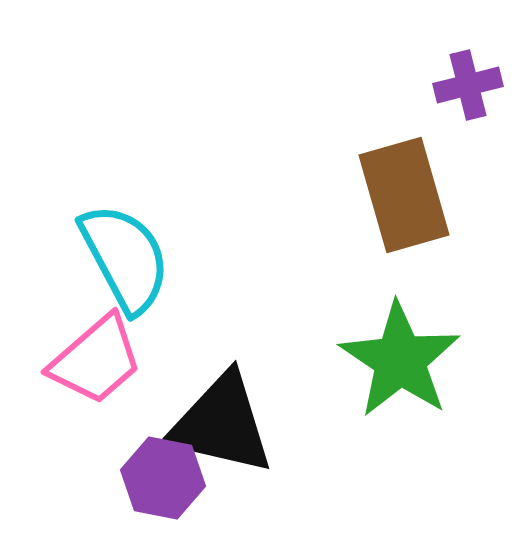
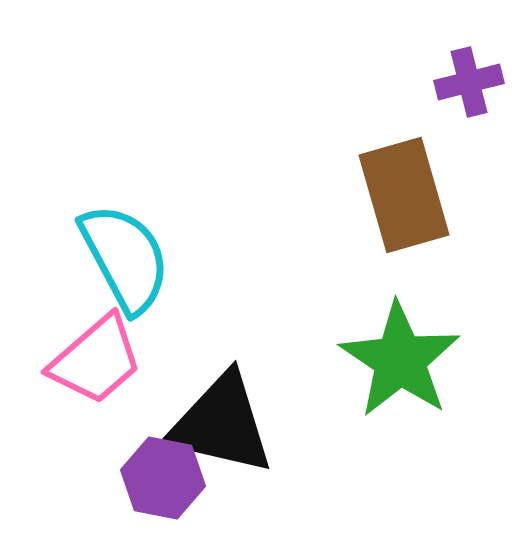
purple cross: moved 1 px right, 3 px up
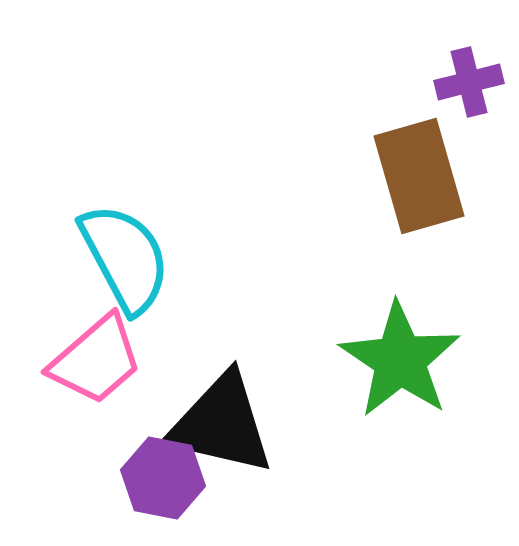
brown rectangle: moved 15 px right, 19 px up
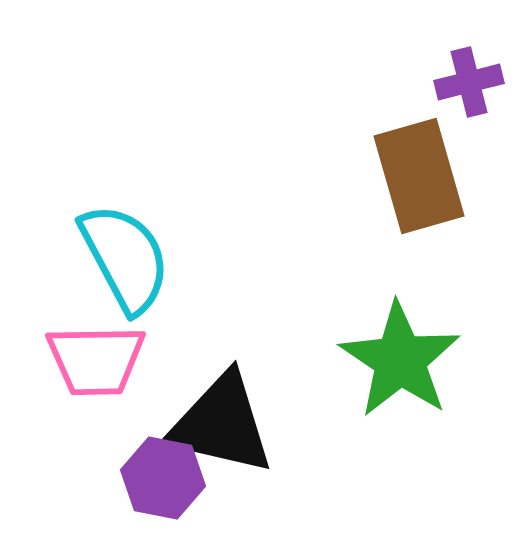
pink trapezoid: rotated 40 degrees clockwise
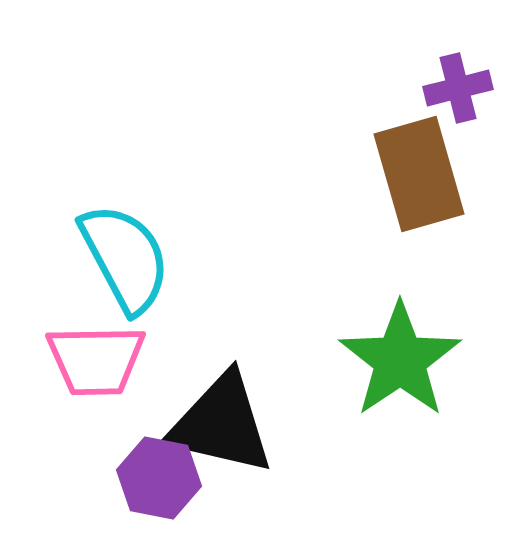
purple cross: moved 11 px left, 6 px down
brown rectangle: moved 2 px up
green star: rotated 4 degrees clockwise
purple hexagon: moved 4 px left
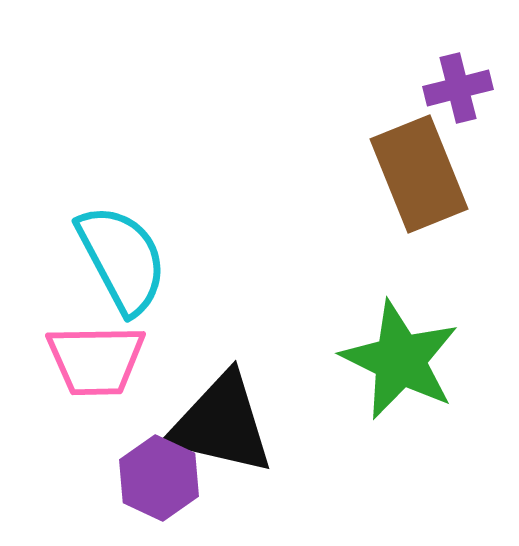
brown rectangle: rotated 6 degrees counterclockwise
cyan semicircle: moved 3 px left, 1 px down
green star: rotated 12 degrees counterclockwise
purple hexagon: rotated 14 degrees clockwise
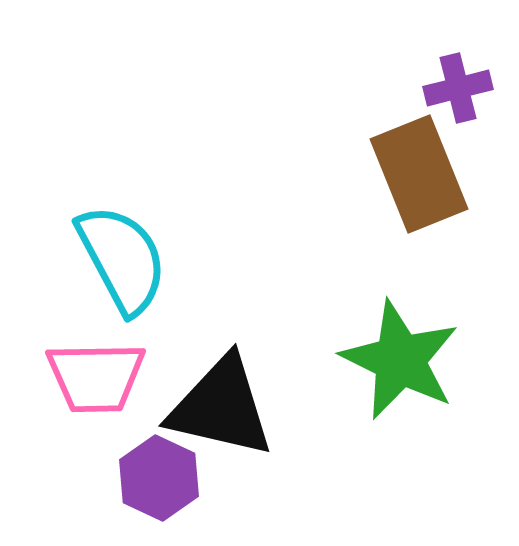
pink trapezoid: moved 17 px down
black triangle: moved 17 px up
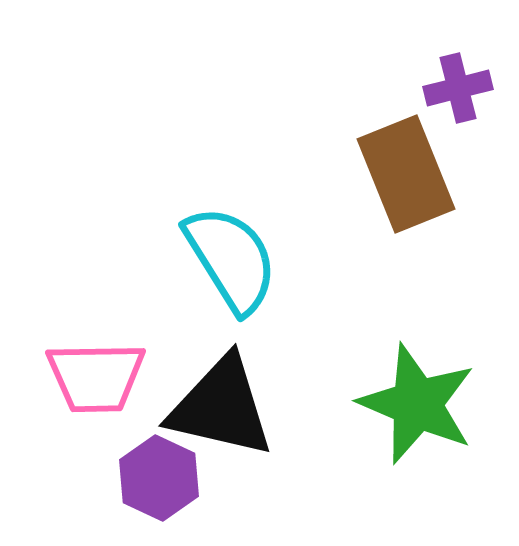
brown rectangle: moved 13 px left
cyan semicircle: moved 109 px right; rotated 4 degrees counterclockwise
green star: moved 17 px right, 44 px down; rotated 3 degrees counterclockwise
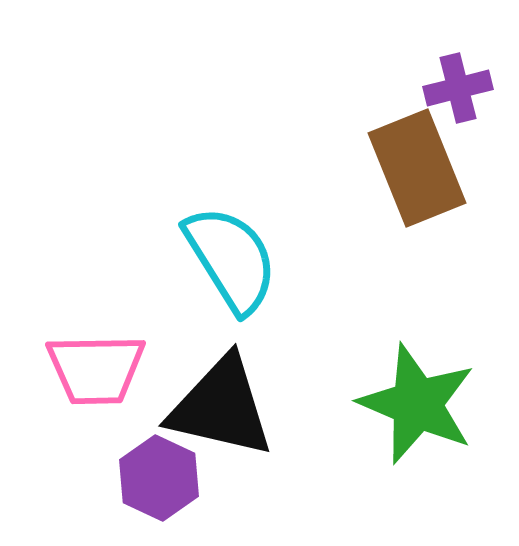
brown rectangle: moved 11 px right, 6 px up
pink trapezoid: moved 8 px up
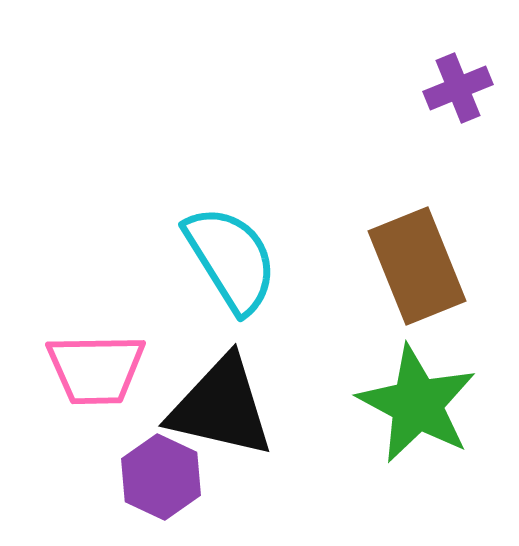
purple cross: rotated 8 degrees counterclockwise
brown rectangle: moved 98 px down
green star: rotated 5 degrees clockwise
purple hexagon: moved 2 px right, 1 px up
